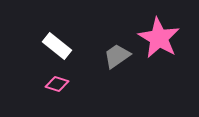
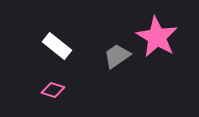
pink star: moved 2 px left, 1 px up
pink diamond: moved 4 px left, 6 px down
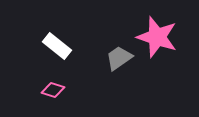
pink star: rotated 12 degrees counterclockwise
gray trapezoid: moved 2 px right, 2 px down
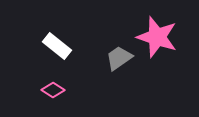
pink diamond: rotated 15 degrees clockwise
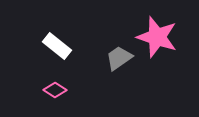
pink diamond: moved 2 px right
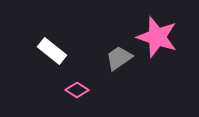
white rectangle: moved 5 px left, 5 px down
pink diamond: moved 22 px right
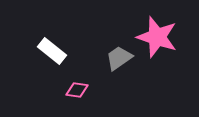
pink diamond: rotated 25 degrees counterclockwise
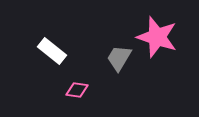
gray trapezoid: rotated 24 degrees counterclockwise
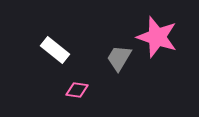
white rectangle: moved 3 px right, 1 px up
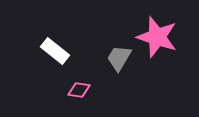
white rectangle: moved 1 px down
pink diamond: moved 2 px right
